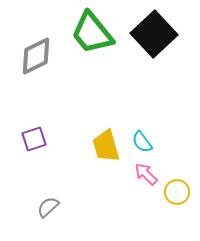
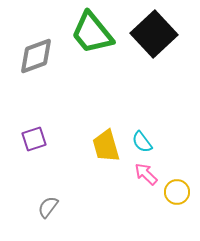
gray diamond: rotated 6 degrees clockwise
gray semicircle: rotated 10 degrees counterclockwise
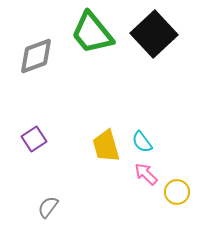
purple square: rotated 15 degrees counterclockwise
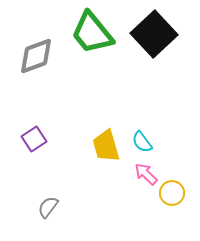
yellow circle: moved 5 px left, 1 px down
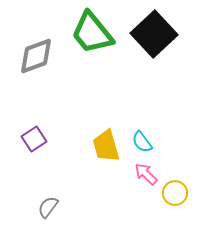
yellow circle: moved 3 px right
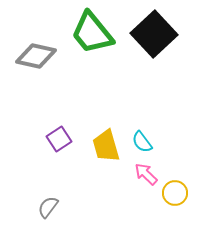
gray diamond: rotated 33 degrees clockwise
purple square: moved 25 px right
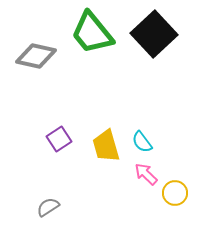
gray semicircle: rotated 20 degrees clockwise
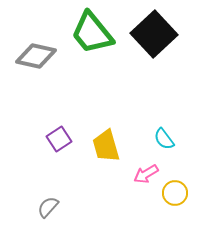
cyan semicircle: moved 22 px right, 3 px up
pink arrow: rotated 75 degrees counterclockwise
gray semicircle: rotated 15 degrees counterclockwise
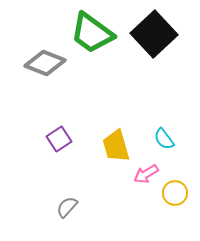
green trapezoid: rotated 15 degrees counterclockwise
gray diamond: moved 9 px right, 7 px down; rotated 9 degrees clockwise
yellow trapezoid: moved 10 px right
gray semicircle: moved 19 px right
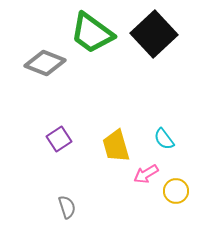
yellow circle: moved 1 px right, 2 px up
gray semicircle: rotated 120 degrees clockwise
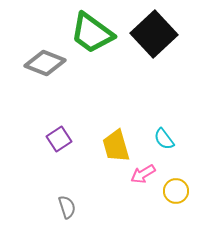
pink arrow: moved 3 px left
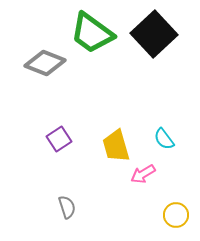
yellow circle: moved 24 px down
